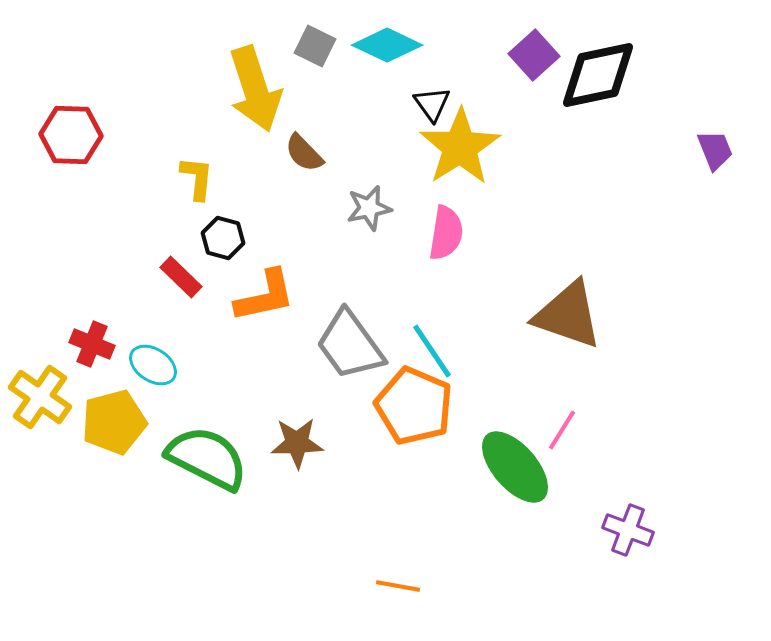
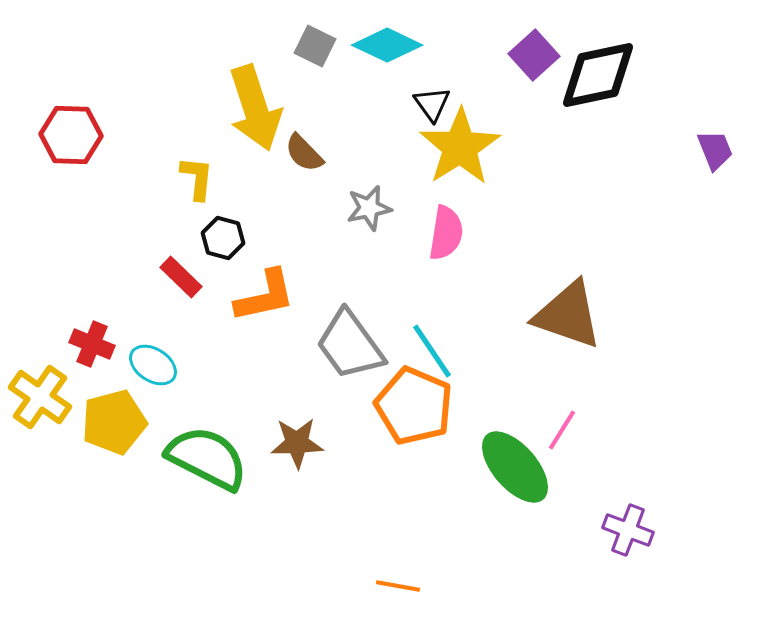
yellow arrow: moved 19 px down
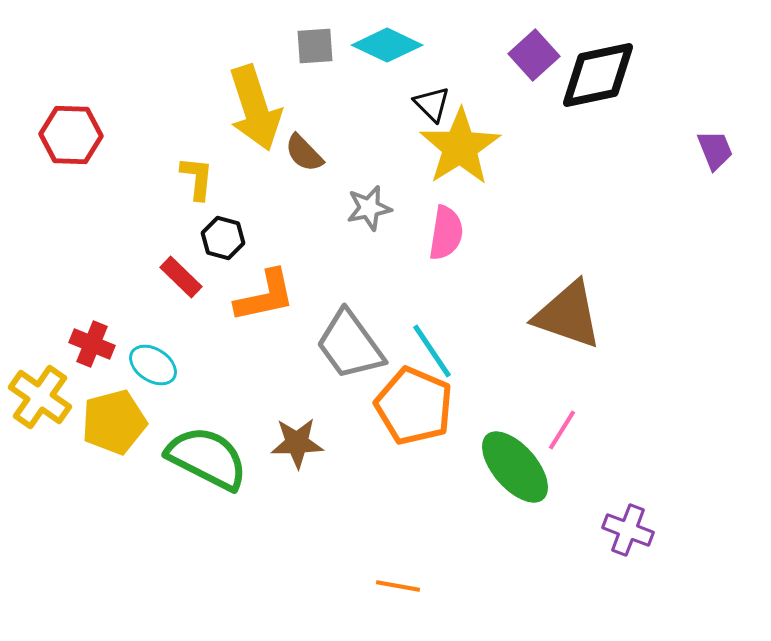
gray square: rotated 30 degrees counterclockwise
black triangle: rotated 9 degrees counterclockwise
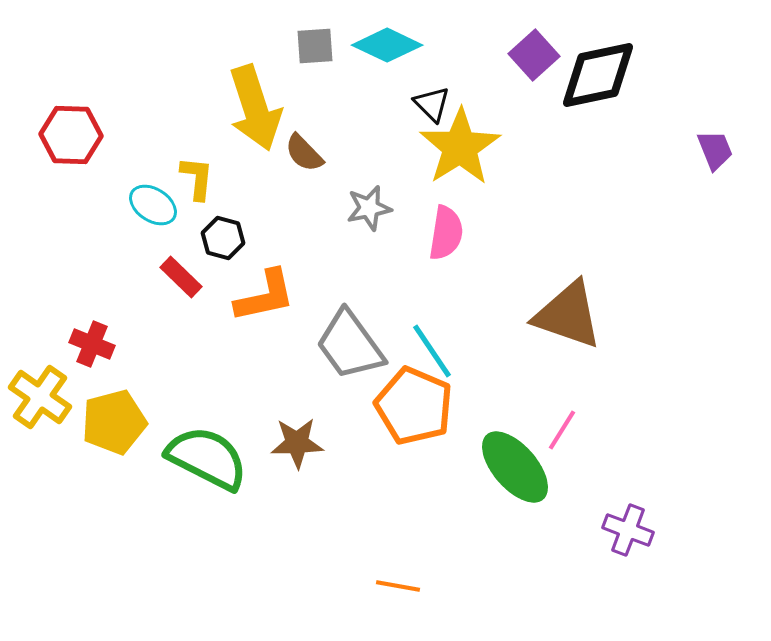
cyan ellipse: moved 160 px up
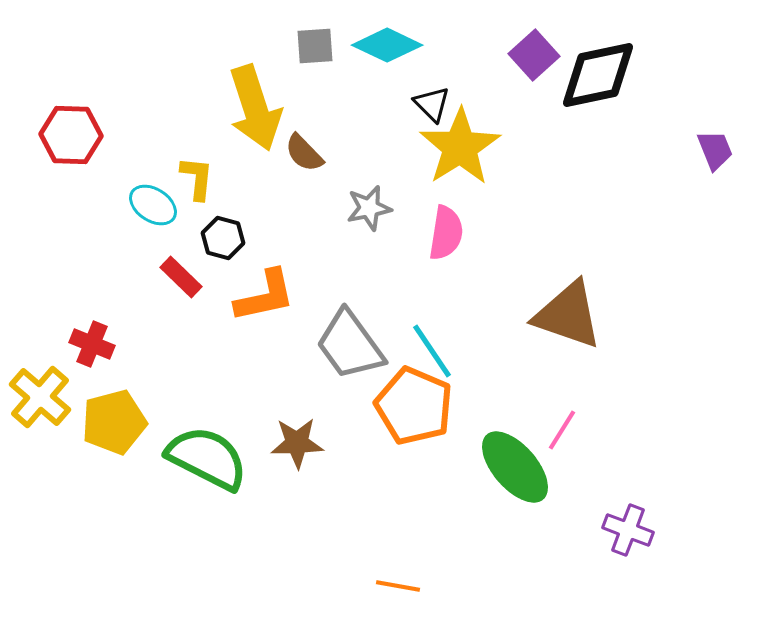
yellow cross: rotated 6 degrees clockwise
